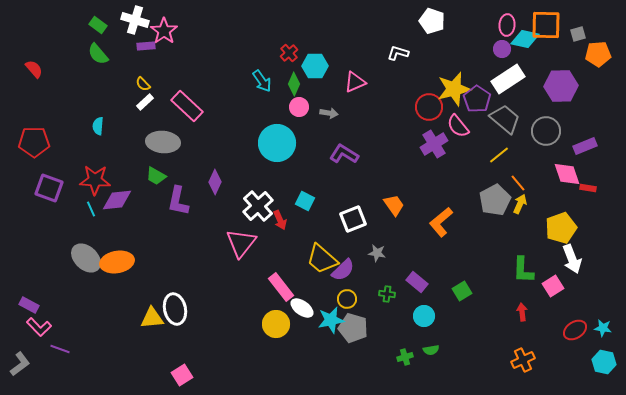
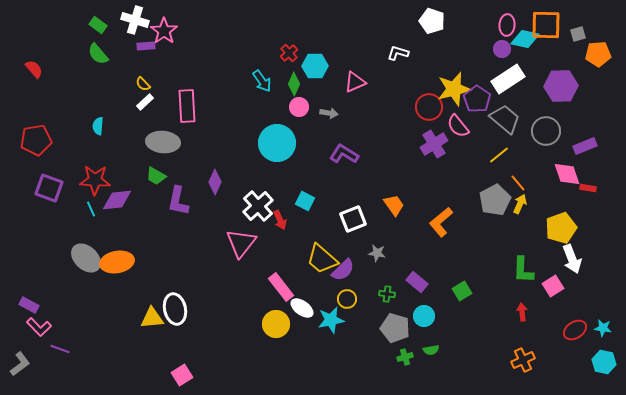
pink rectangle at (187, 106): rotated 44 degrees clockwise
red pentagon at (34, 142): moved 2 px right, 2 px up; rotated 8 degrees counterclockwise
gray pentagon at (353, 328): moved 42 px right
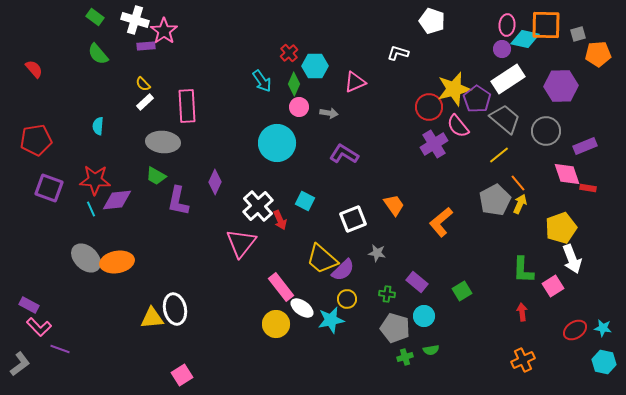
green rectangle at (98, 25): moved 3 px left, 8 px up
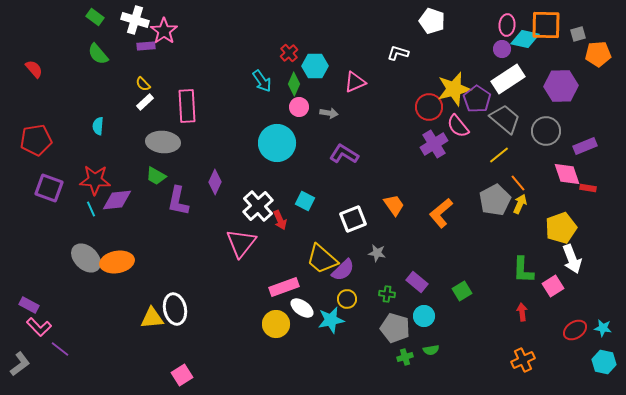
orange L-shape at (441, 222): moved 9 px up
pink rectangle at (281, 287): moved 3 px right; rotated 72 degrees counterclockwise
purple line at (60, 349): rotated 18 degrees clockwise
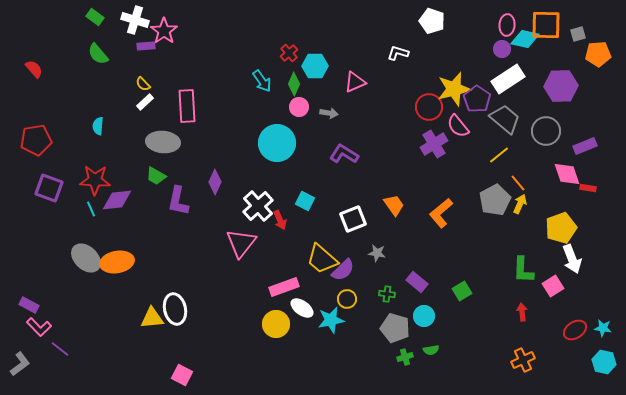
pink square at (182, 375): rotated 30 degrees counterclockwise
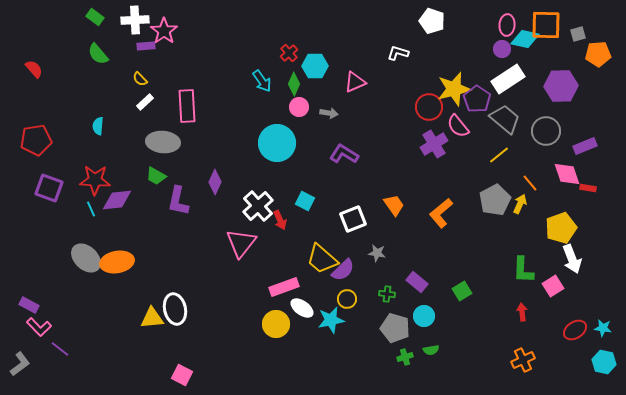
white cross at (135, 20): rotated 20 degrees counterclockwise
yellow semicircle at (143, 84): moved 3 px left, 5 px up
orange line at (518, 183): moved 12 px right
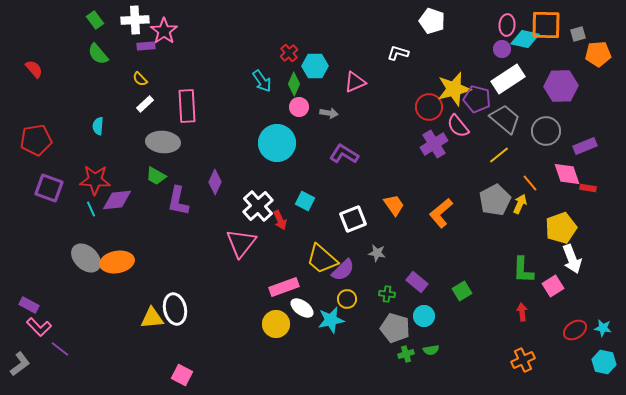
green rectangle at (95, 17): moved 3 px down; rotated 18 degrees clockwise
purple pentagon at (477, 99): rotated 20 degrees counterclockwise
white rectangle at (145, 102): moved 2 px down
green cross at (405, 357): moved 1 px right, 3 px up
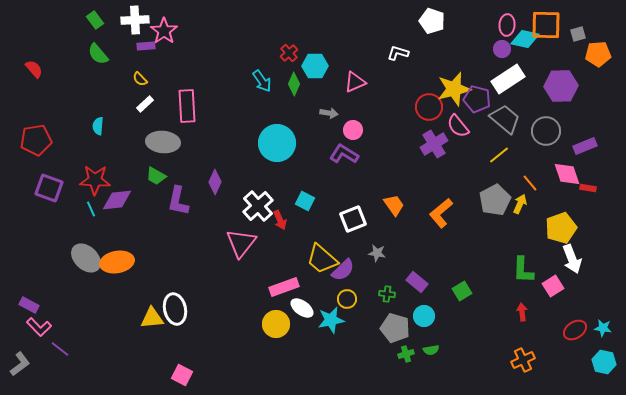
pink circle at (299, 107): moved 54 px right, 23 px down
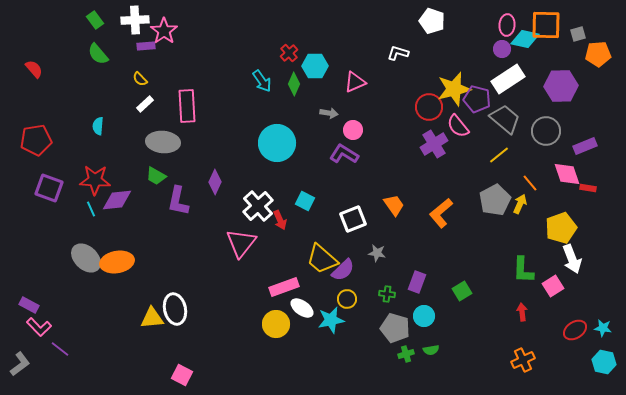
purple rectangle at (417, 282): rotated 70 degrees clockwise
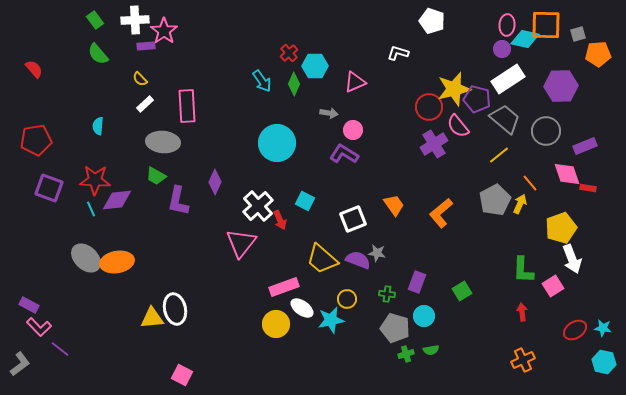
purple semicircle at (343, 270): moved 15 px right, 10 px up; rotated 115 degrees counterclockwise
